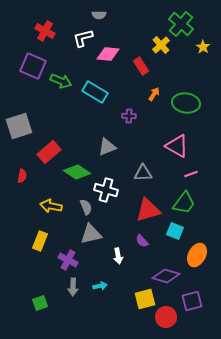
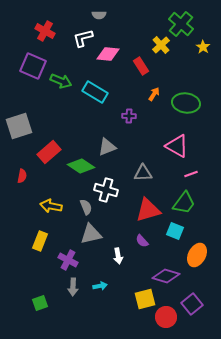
green diamond at (77, 172): moved 4 px right, 6 px up
purple square at (192, 301): moved 3 px down; rotated 25 degrees counterclockwise
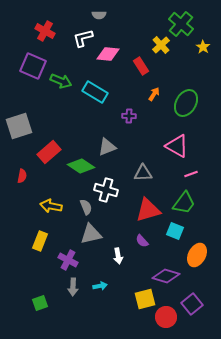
green ellipse at (186, 103): rotated 68 degrees counterclockwise
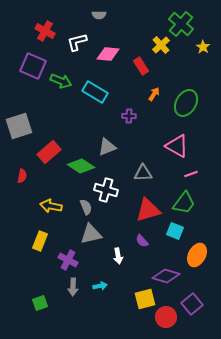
white L-shape at (83, 38): moved 6 px left, 4 px down
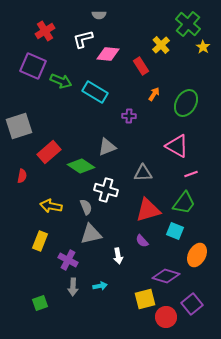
green cross at (181, 24): moved 7 px right
red cross at (45, 31): rotated 30 degrees clockwise
white L-shape at (77, 42): moved 6 px right, 3 px up
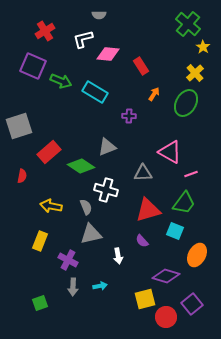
yellow cross at (161, 45): moved 34 px right, 28 px down
pink triangle at (177, 146): moved 7 px left, 6 px down
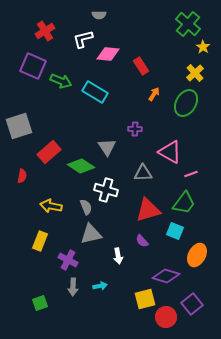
purple cross at (129, 116): moved 6 px right, 13 px down
gray triangle at (107, 147): rotated 42 degrees counterclockwise
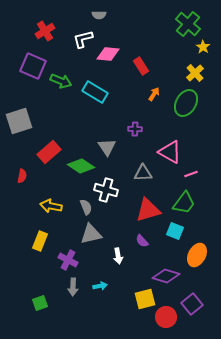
gray square at (19, 126): moved 5 px up
